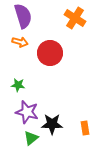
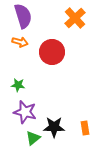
orange cross: rotated 15 degrees clockwise
red circle: moved 2 px right, 1 px up
purple star: moved 2 px left
black star: moved 2 px right, 3 px down
green triangle: moved 2 px right
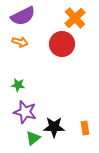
purple semicircle: rotated 80 degrees clockwise
red circle: moved 10 px right, 8 px up
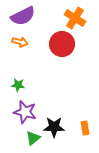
orange cross: rotated 15 degrees counterclockwise
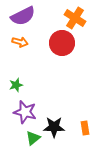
red circle: moved 1 px up
green star: moved 2 px left; rotated 24 degrees counterclockwise
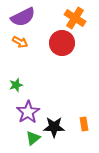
purple semicircle: moved 1 px down
orange arrow: rotated 14 degrees clockwise
purple star: moved 3 px right; rotated 25 degrees clockwise
orange rectangle: moved 1 px left, 4 px up
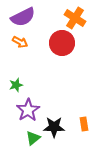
purple star: moved 2 px up
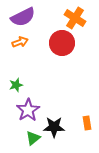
orange arrow: rotated 49 degrees counterclockwise
orange rectangle: moved 3 px right, 1 px up
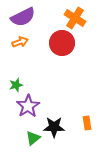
purple star: moved 4 px up
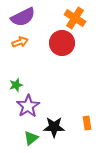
green triangle: moved 2 px left
